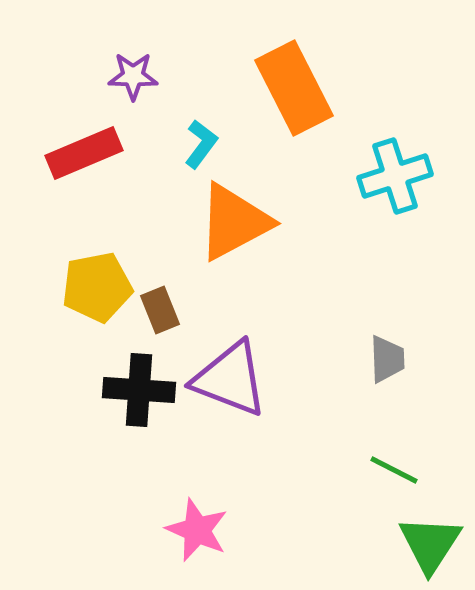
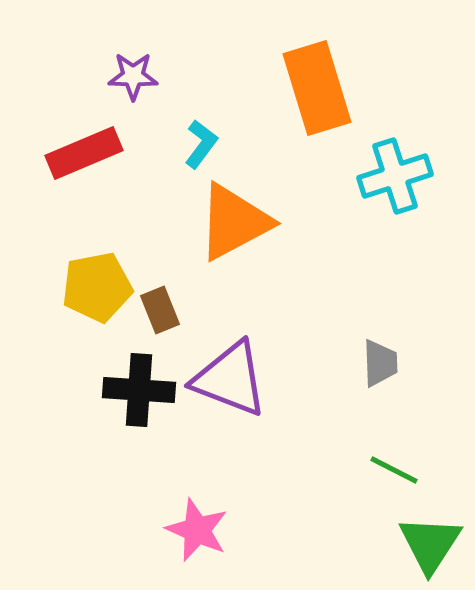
orange rectangle: moved 23 px right; rotated 10 degrees clockwise
gray trapezoid: moved 7 px left, 4 px down
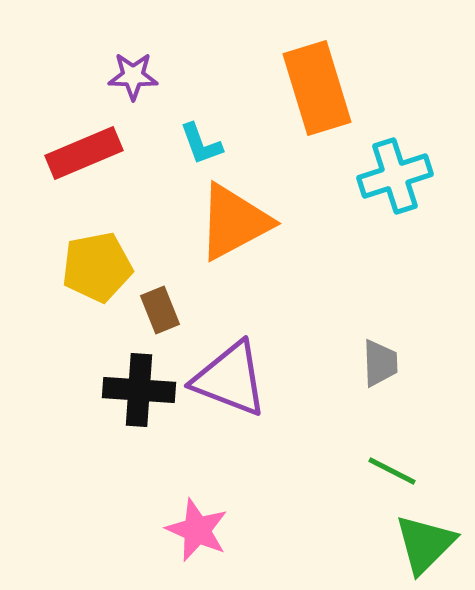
cyan L-shape: rotated 123 degrees clockwise
yellow pentagon: moved 20 px up
green line: moved 2 px left, 1 px down
green triangle: moved 5 px left; rotated 12 degrees clockwise
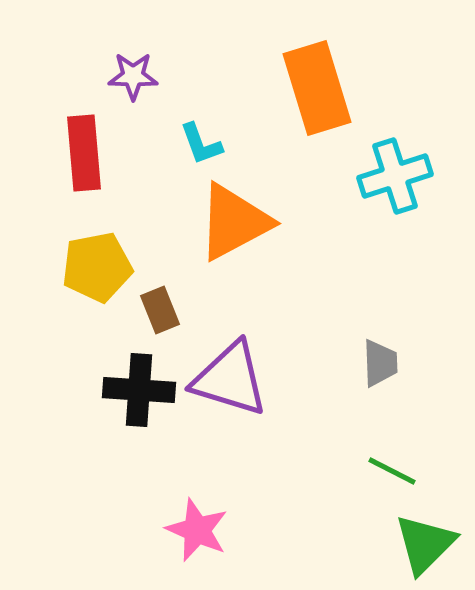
red rectangle: rotated 72 degrees counterclockwise
purple triangle: rotated 4 degrees counterclockwise
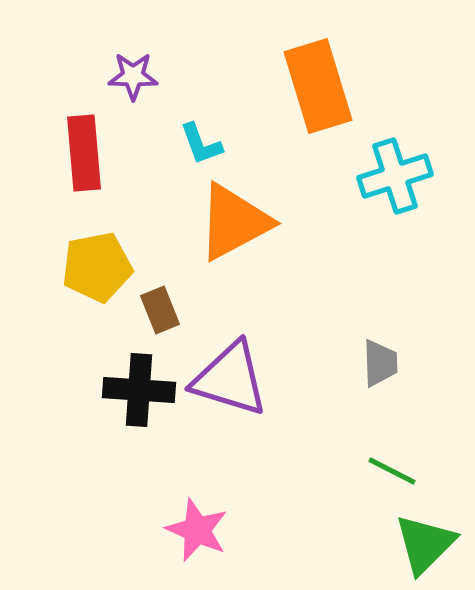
orange rectangle: moved 1 px right, 2 px up
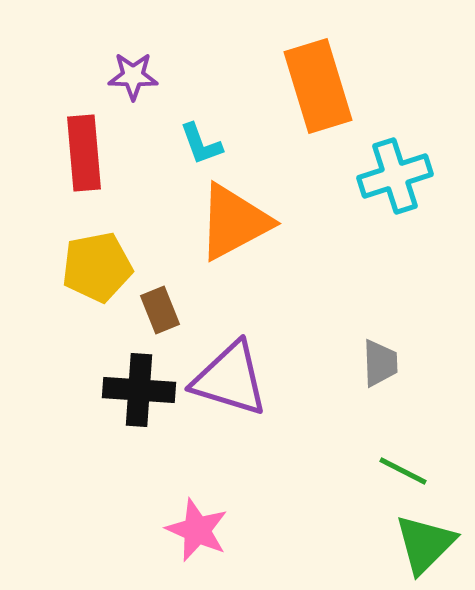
green line: moved 11 px right
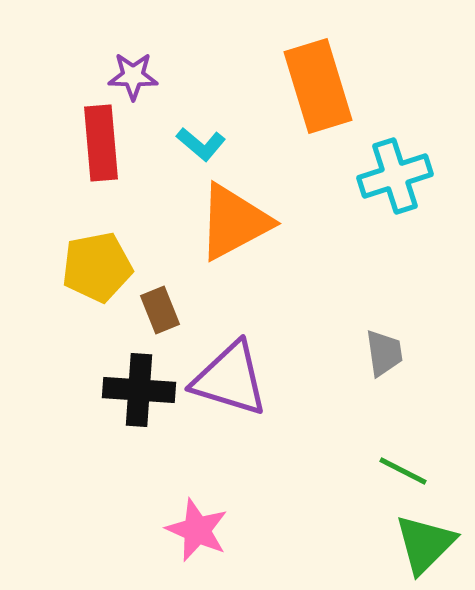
cyan L-shape: rotated 30 degrees counterclockwise
red rectangle: moved 17 px right, 10 px up
gray trapezoid: moved 4 px right, 10 px up; rotated 6 degrees counterclockwise
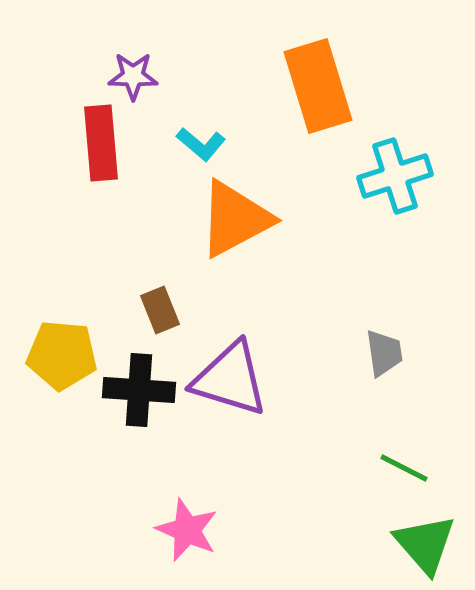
orange triangle: moved 1 px right, 3 px up
yellow pentagon: moved 35 px left, 88 px down; rotated 16 degrees clockwise
green line: moved 1 px right, 3 px up
pink star: moved 10 px left
green triangle: rotated 26 degrees counterclockwise
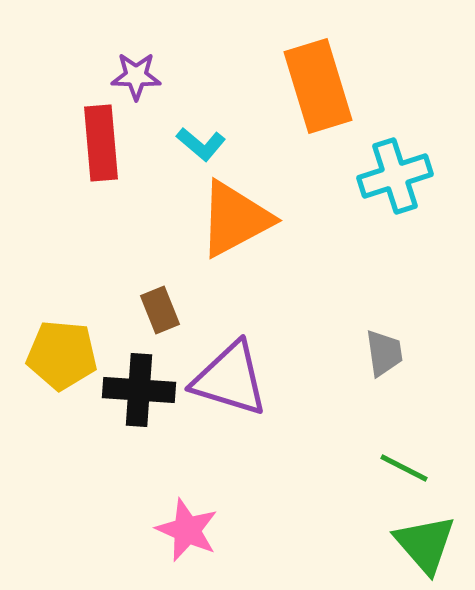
purple star: moved 3 px right
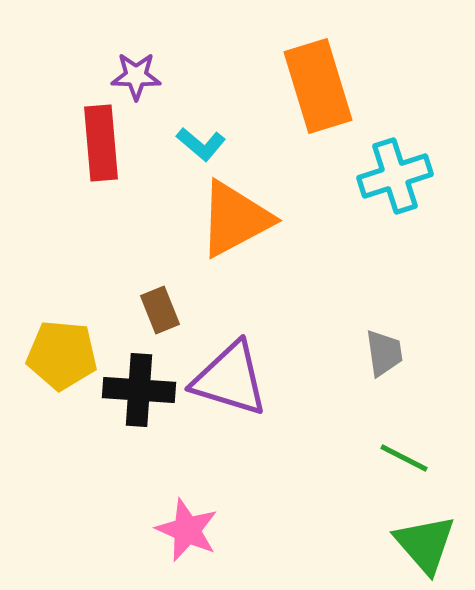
green line: moved 10 px up
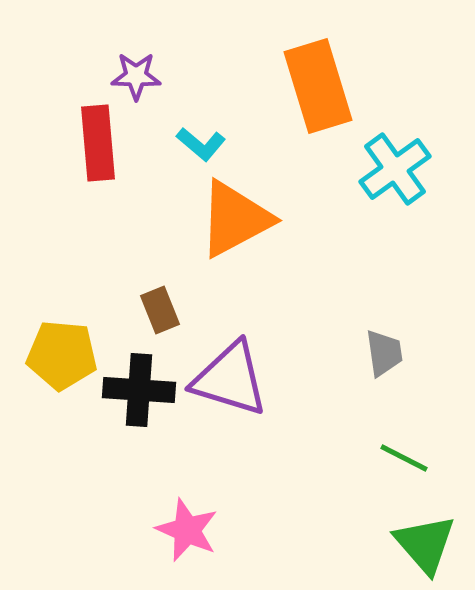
red rectangle: moved 3 px left
cyan cross: moved 7 px up; rotated 18 degrees counterclockwise
